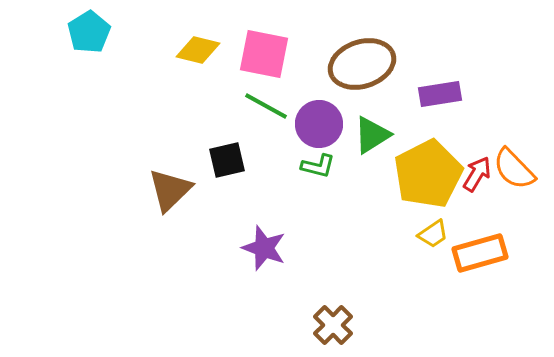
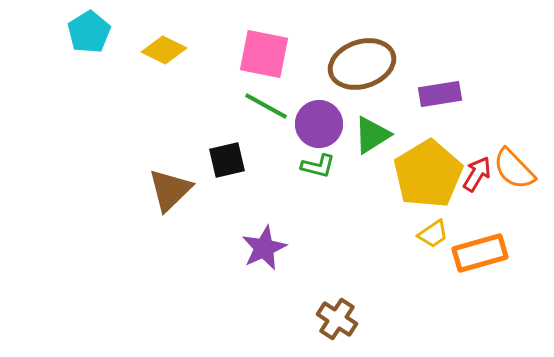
yellow diamond: moved 34 px left; rotated 12 degrees clockwise
yellow pentagon: rotated 4 degrees counterclockwise
purple star: rotated 27 degrees clockwise
brown cross: moved 4 px right, 6 px up; rotated 12 degrees counterclockwise
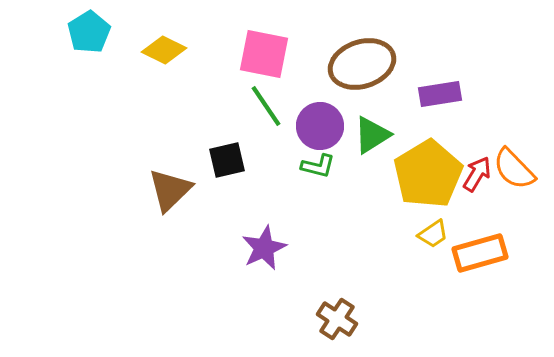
green line: rotated 27 degrees clockwise
purple circle: moved 1 px right, 2 px down
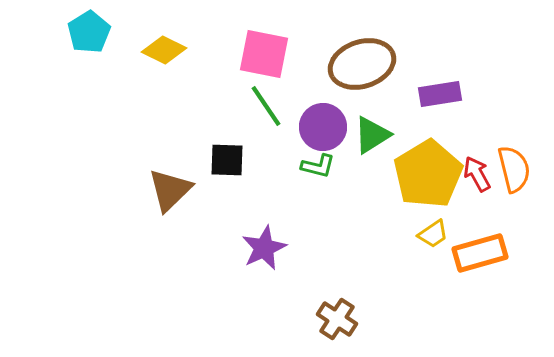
purple circle: moved 3 px right, 1 px down
black square: rotated 15 degrees clockwise
orange semicircle: rotated 150 degrees counterclockwise
red arrow: rotated 60 degrees counterclockwise
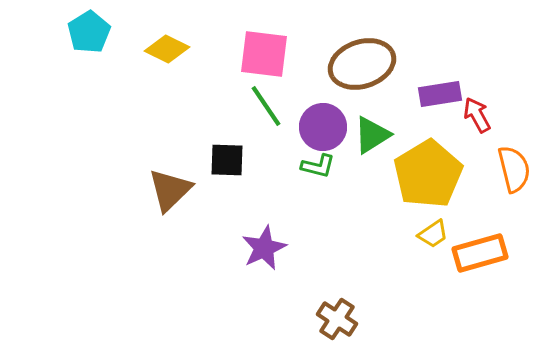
yellow diamond: moved 3 px right, 1 px up
pink square: rotated 4 degrees counterclockwise
red arrow: moved 59 px up
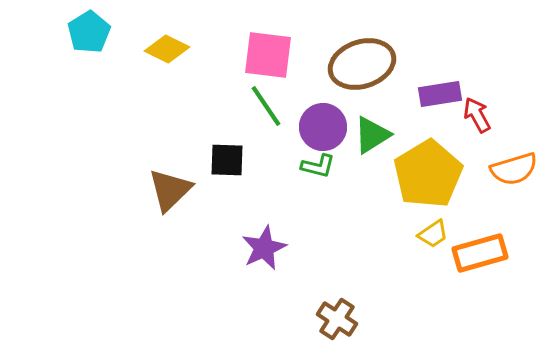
pink square: moved 4 px right, 1 px down
orange semicircle: rotated 87 degrees clockwise
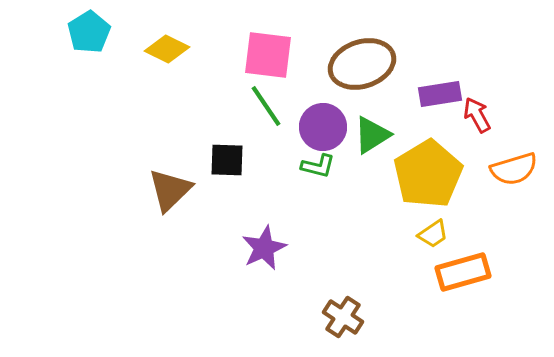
orange rectangle: moved 17 px left, 19 px down
brown cross: moved 6 px right, 2 px up
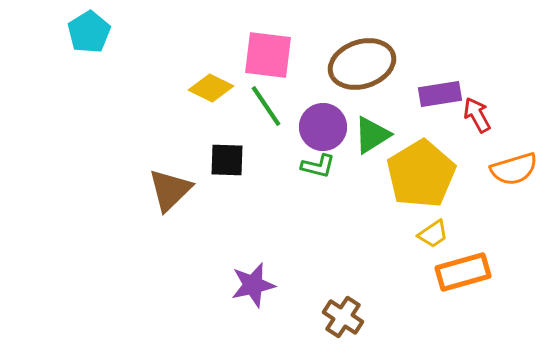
yellow diamond: moved 44 px right, 39 px down
yellow pentagon: moved 7 px left
purple star: moved 11 px left, 37 px down; rotated 12 degrees clockwise
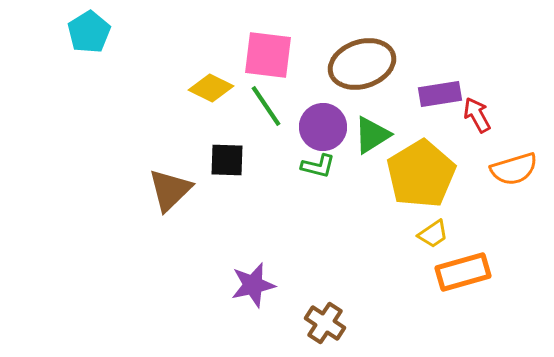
brown cross: moved 18 px left, 6 px down
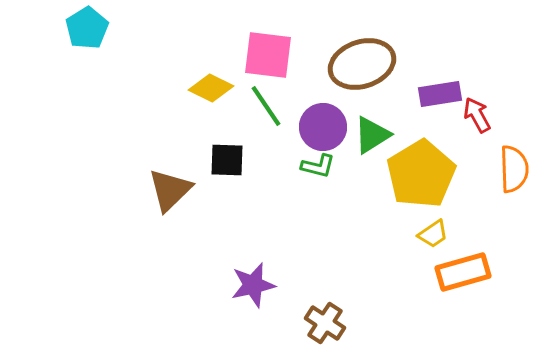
cyan pentagon: moved 2 px left, 4 px up
orange semicircle: rotated 75 degrees counterclockwise
